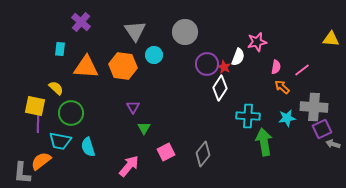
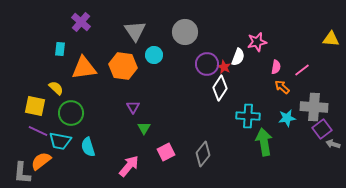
orange triangle: moved 2 px left, 1 px down; rotated 12 degrees counterclockwise
purple line: moved 8 px down; rotated 66 degrees counterclockwise
purple square: rotated 12 degrees counterclockwise
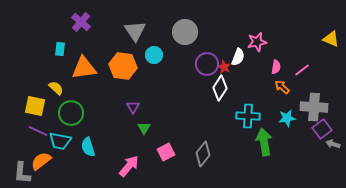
yellow triangle: rotated 18 degrees clockwise
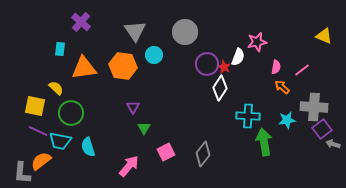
yellow triangle: moved 7 px left, 3 px up
cyan star: moved 2 px down
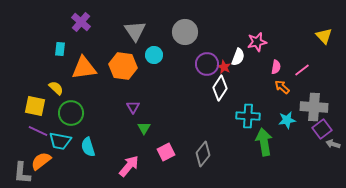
yellow triangle: rotated 24 degrees clockwise
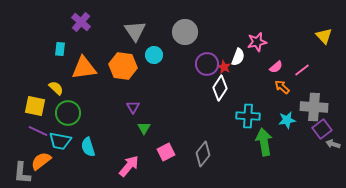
pink semicircle: rotated 40 degrees clockwise
green circle: moved 3 px left
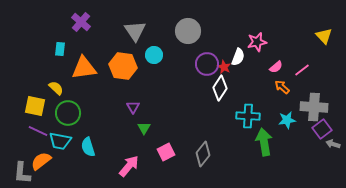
gray circle: moved 3 px right, 1 px up
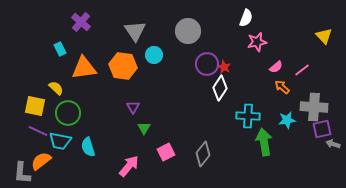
cyan rectangle: rotated 32 degrees counterclockwise
white semicircle: moved 8 px right, 39 px up
purple square: rotated 24 degrees clockwise
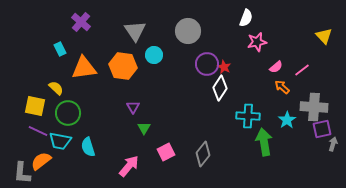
cyan star: rotated 24 degrees counterclockwise
gray arrow: rotated 88 degrees clockwise
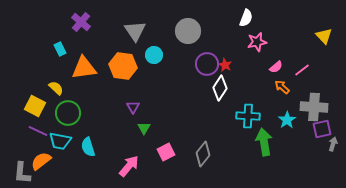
red star: moved 1 px right, 2 px up
yellow square: rotated 15 degrees clockwise
